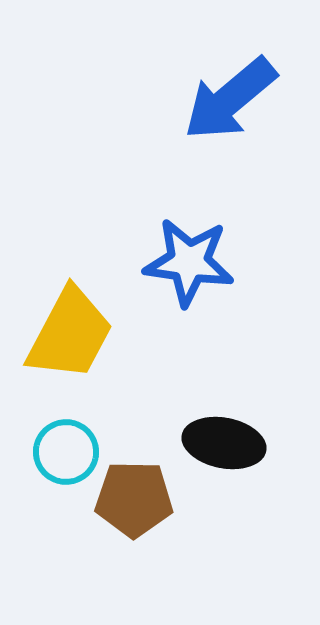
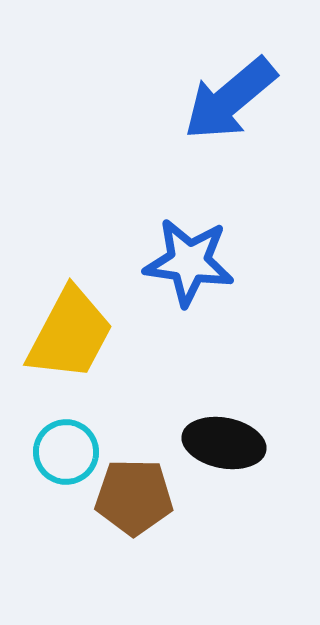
brown pentagon: moved 2 px up
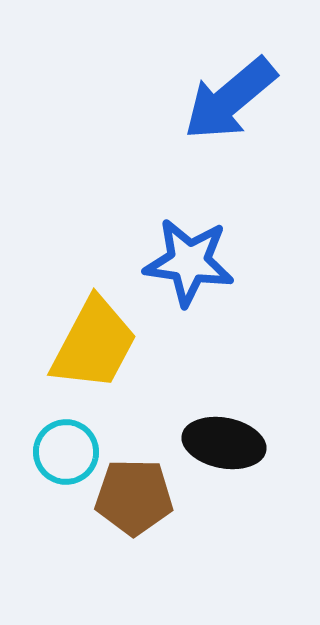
yellow trapezoid: moved 24 px right, 10 px down
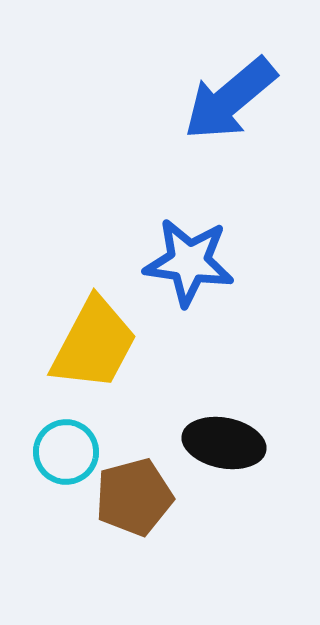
brown pentagon: rotated 16 degrees counterclockwise
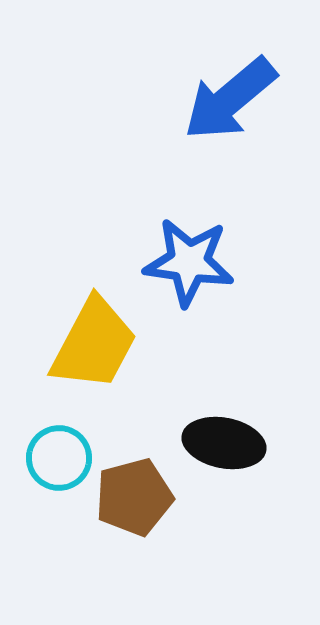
cyan circle: moved 7 px left, 6 px down
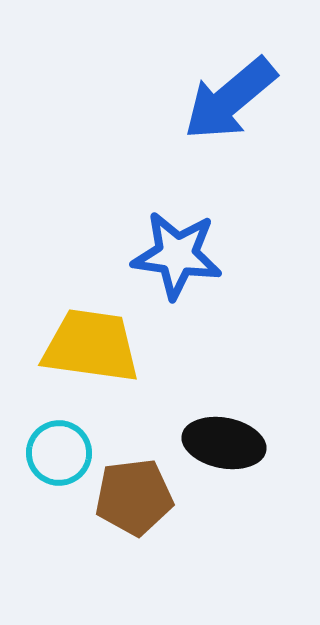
blue star: moved 12 px left, 7 px up
yellow trapezoid: moved 3 px left, 2 px down; rotated 110 degrees counterclockwise
cyan circle: moved 5 px up
brown pentagon: rotated 8 degrees clockwise
